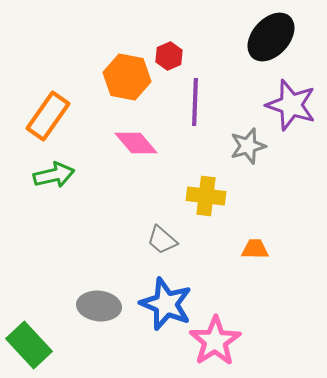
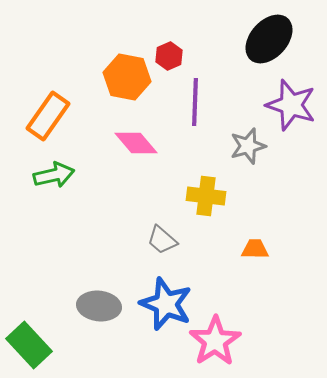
black ellipse: moved 2 px left, 2 px down
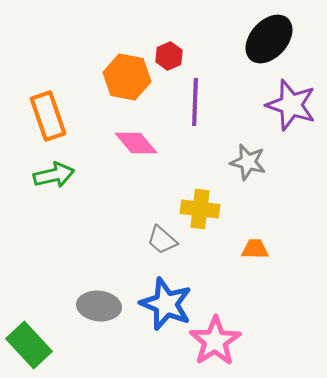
orange rectangle: rotated 54 degrees counterclockwise
gray star: moved 16 px down; rotated 30 degrees clockwise
yellow cross: moved 6 px left, 13 px down
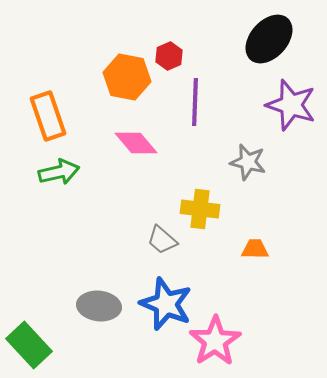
green arrow: moved 5 px right, 3 px up
